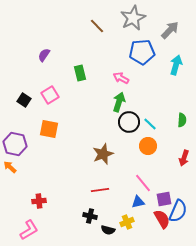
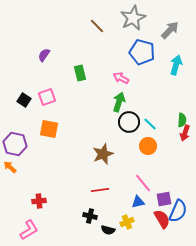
blue pentagon: rotated 20 degrees clockwise
pink square: moved 3 px left, 2 px down; rotated 12 degrees clockwise
red arrow: moved 1 px right, 25 px up
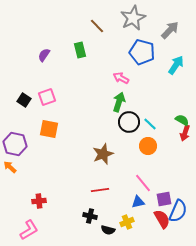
cyan arrow: rotated 18 degrees clockwise
green rectangle: moved 23 px up
green semicircle: rotated 64 degrees counterclockwise
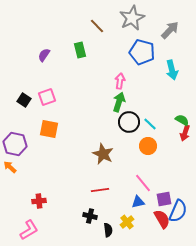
gray star: moved 1 px left
cyan arrow: moved 4 px left, 5 px down; rotated 132 degrees clockwise
pink arrow: moved 1 px left, 3 px down; rotated 70 degrees clockwise
brown star: rotated 25 degrees counterclockwise
yellow cross: rotated 16 degrees counterclockwise
black semicircle: rotated 112 degrees counterclockwise
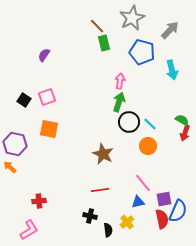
green rectangle: moved 24 px right, 7 px up
red semicircle: rotated 18 degrees clockwise
